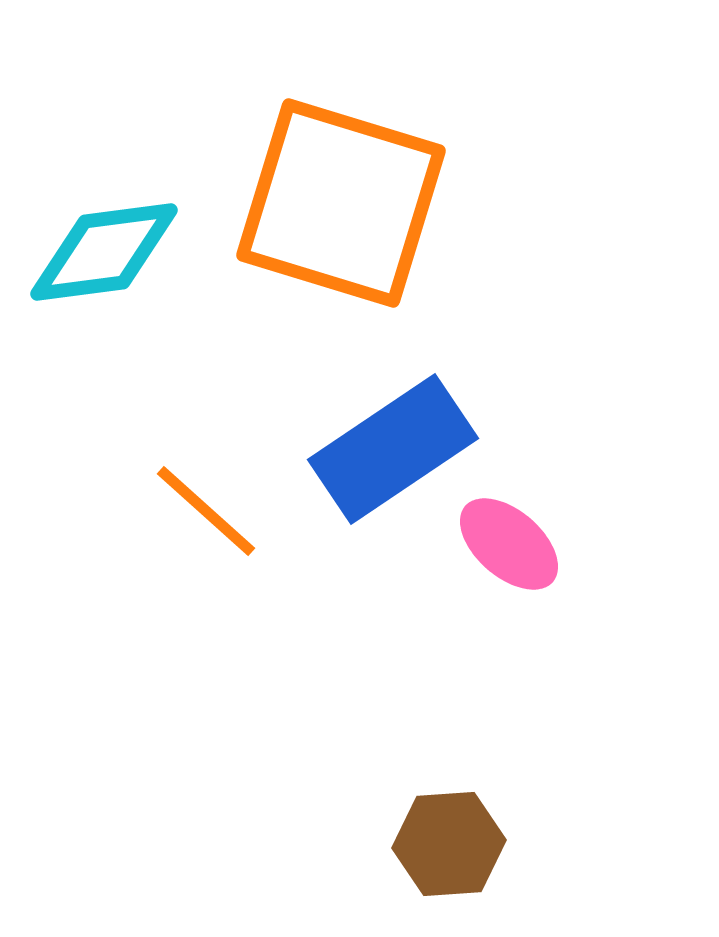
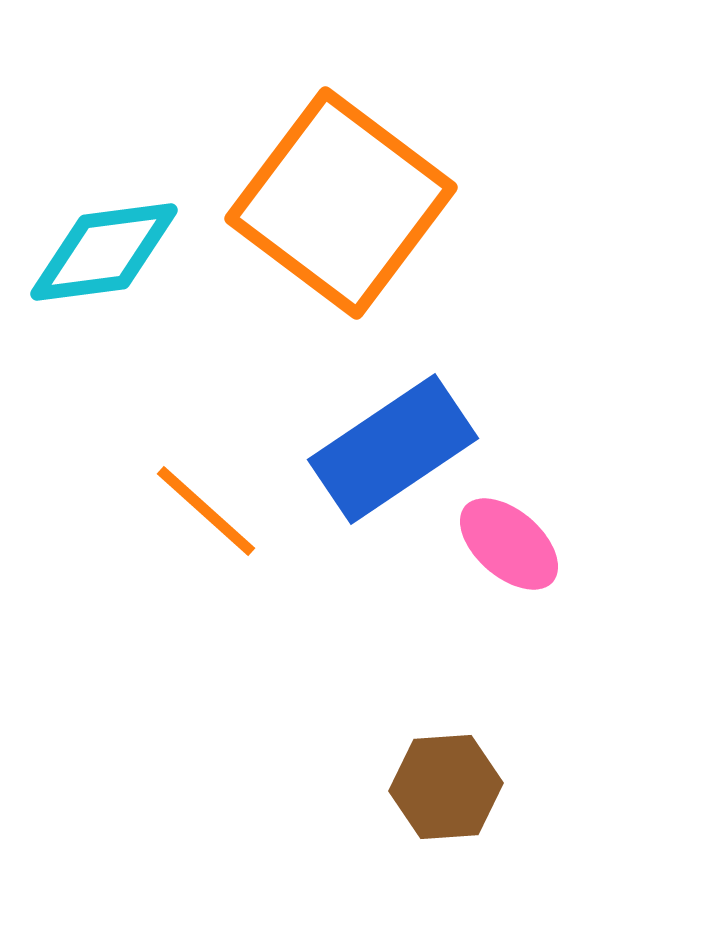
orange square: rotated 20 degrees clockwise
brown hexagon: moved 3 px left, 57 px up
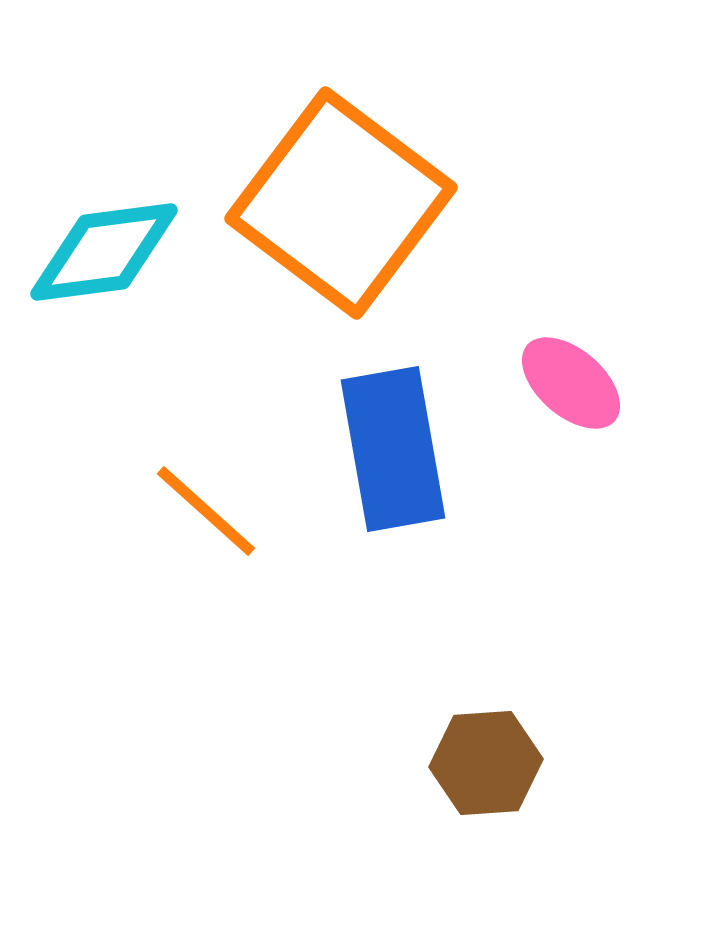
blue rectangle: rotated 66 degrees counterclockwise
pink ellipse: moved 62 px right, 161 px up
brown hexagon: moved 40 px right, 24 px up
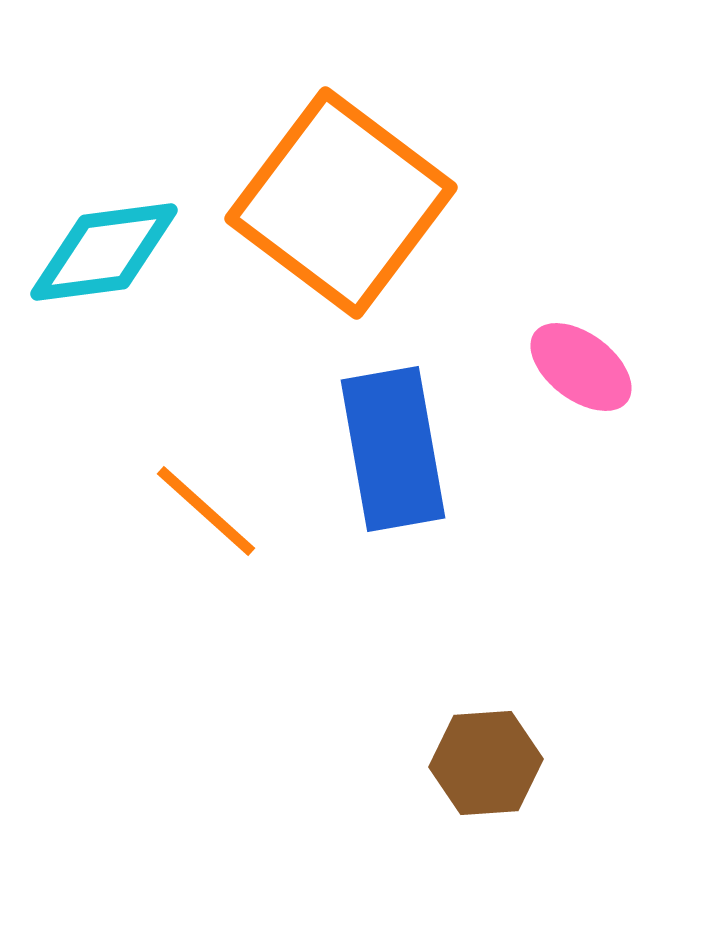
pink ellipse: moved 10 px right, 16 px up; rotated 4 degrees counterclockwise
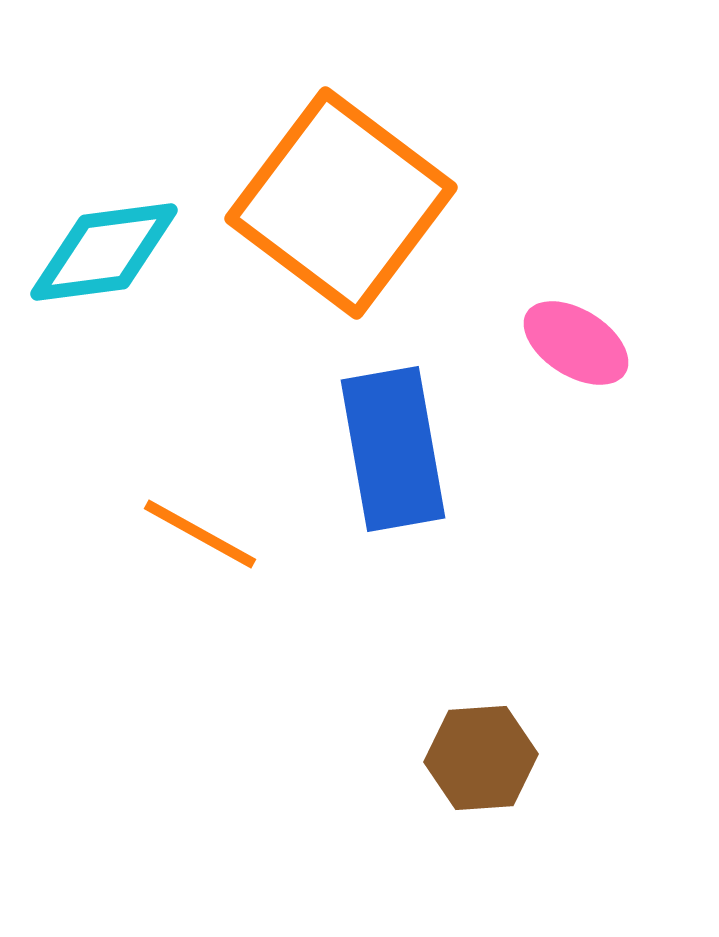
pink ellipse: moved 5 px left, 24 px up; rotated 5 degrees counterclockwise
orange line: moved 6 px left, 23 px down; rotated 13 degrees counterclockwise
brown hexagon: moved 5 px left, 5 px up
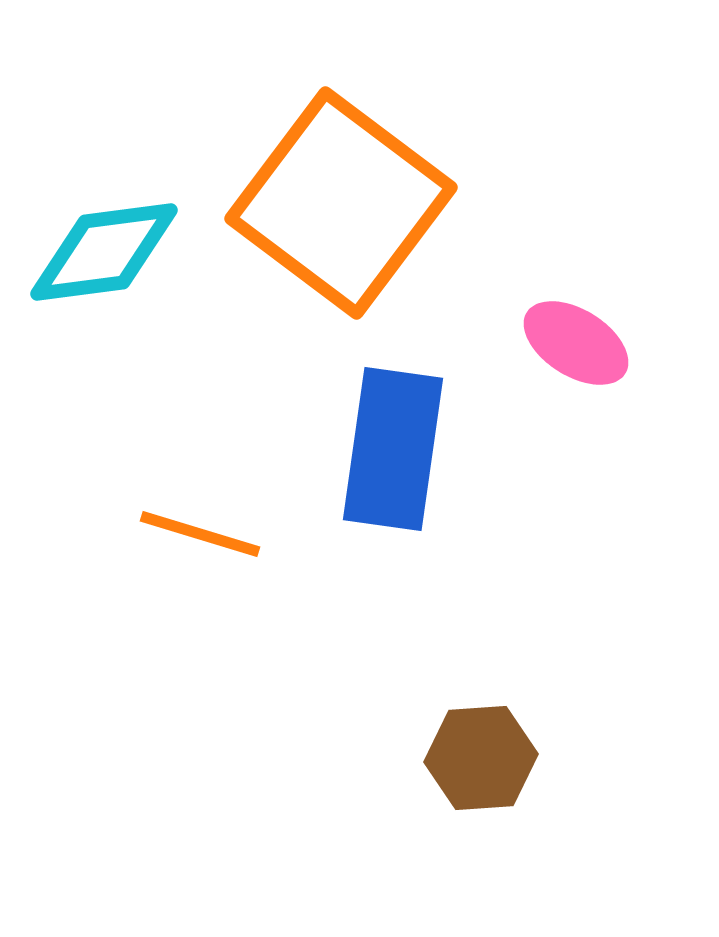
blue rectangle: rotated 18 degrees clockwise
orange line: rotated 12 degrees counterclockwise
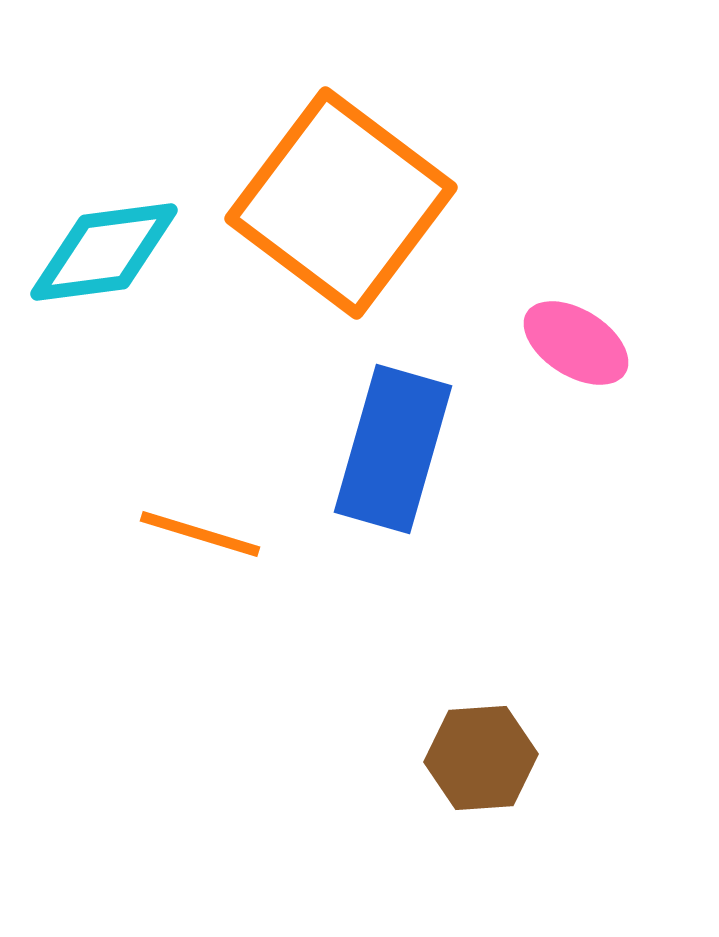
blue rectangle: rotated 8 degrees clockwise
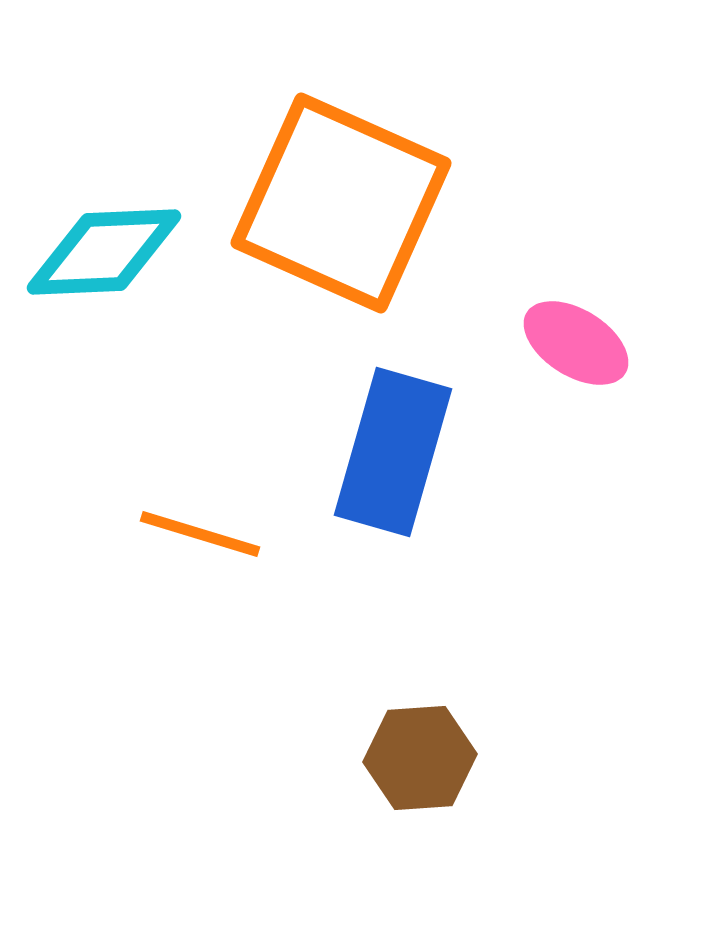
orange square: rotated 13 degrees counterclockwise
cyan diamond: rotated 5 degrees clockwise
blue rectangle: moved 3 px down
brown hexagon: moved 61 px left
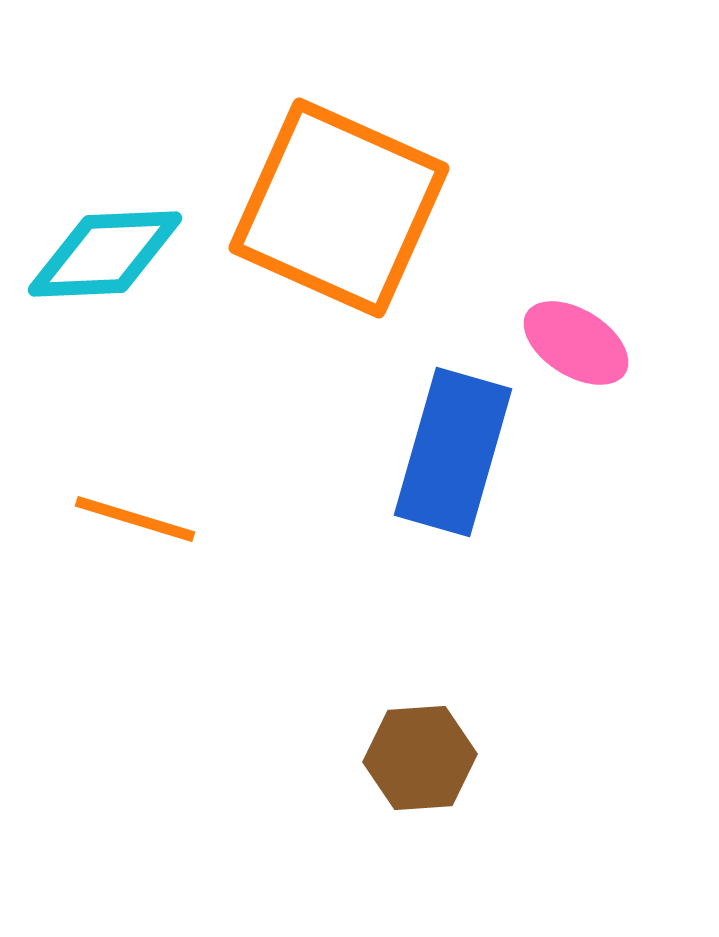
orange square: moved 2 px left, 5 px down
cyan diamond: moved 1 px right, 2 px down
blue rectangle: moved 60 px right
orange line: moved 65 px left, 15 px up
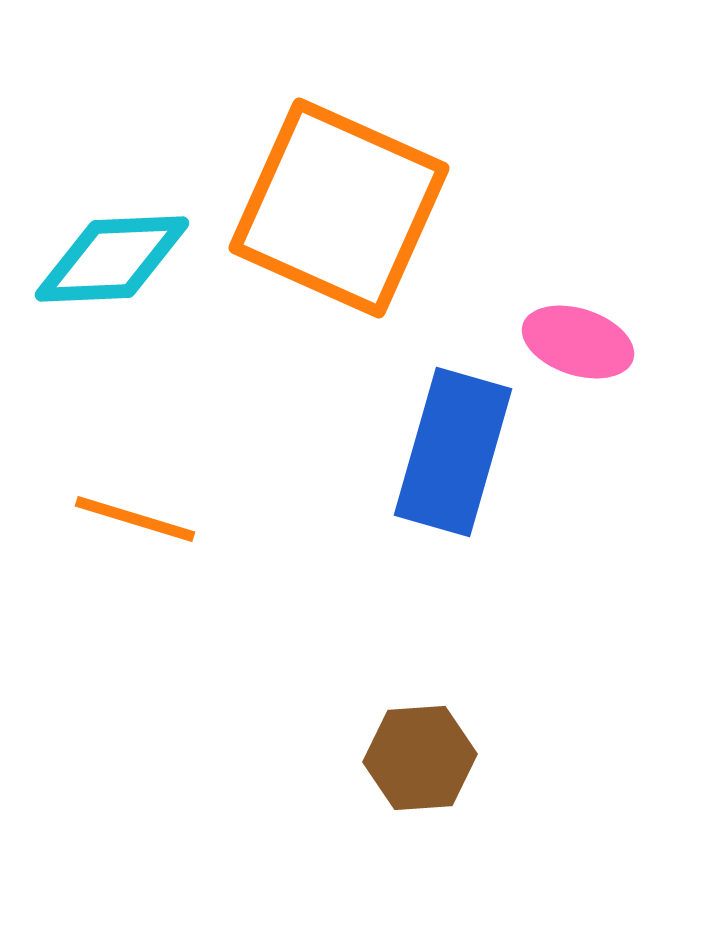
cyan diamond: moved 7 px right, 5 px down
pink ellipse: moved 2 px right, 1 px up; rotated 14 degrees counterclockwise
